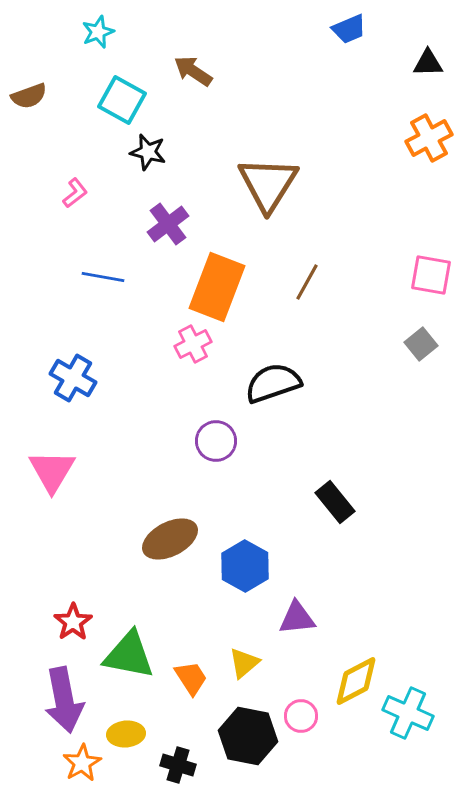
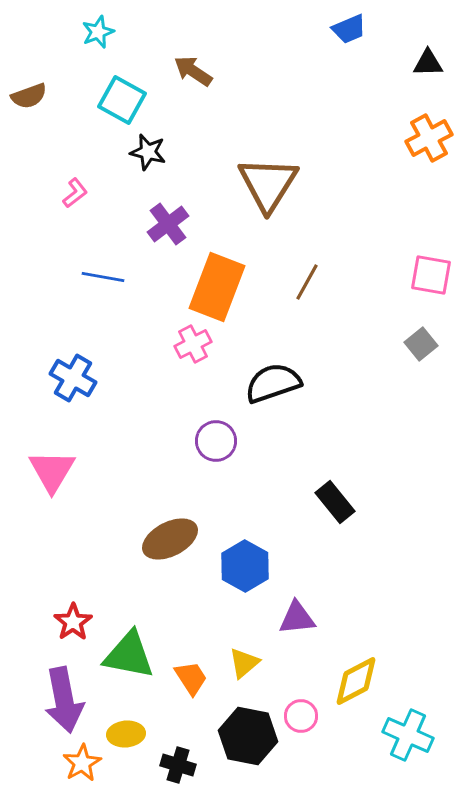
cyan cross: moved 22 px down
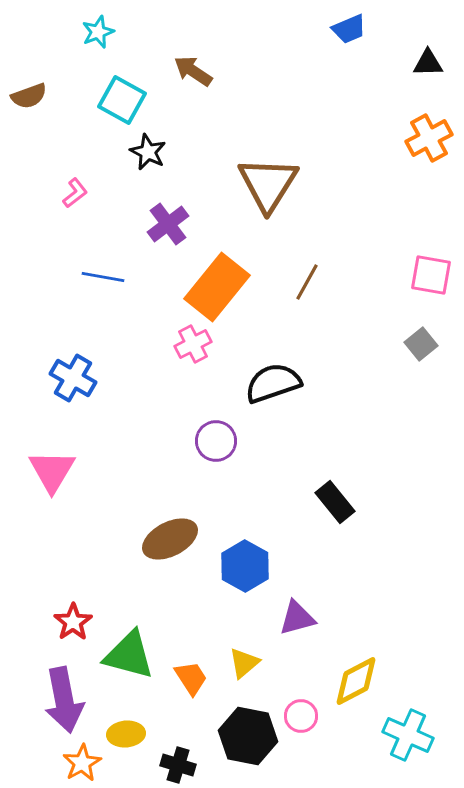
black star: rotated 12 degrees clockwise
orange rectangle: rotated 18 degrees clockwise
purple triangle: rotated 9 degrees counterclockwise
green triangle: rotated 4 degrees clockwise
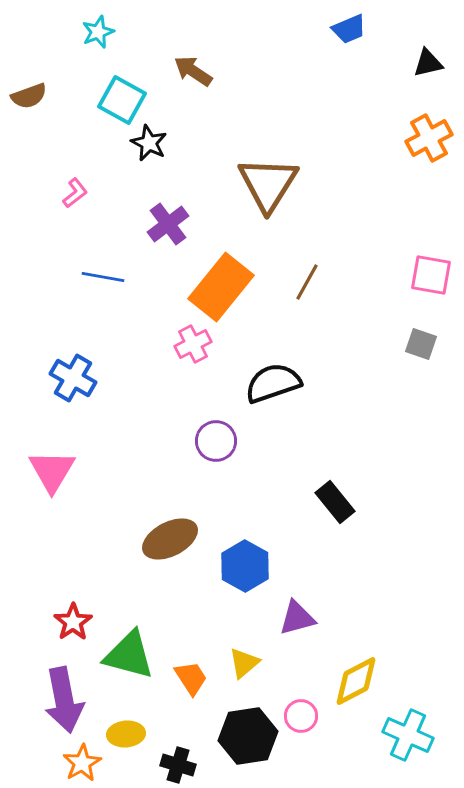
black triangle: rotated 12 degrees counterclockwise
black star: moved 1 px right, 9 px up
orange rectangle: moved 4 px right
gray square: rotated 32 degrees counterclockwise
black hexagon: rotated 20 degrees counterclockwise
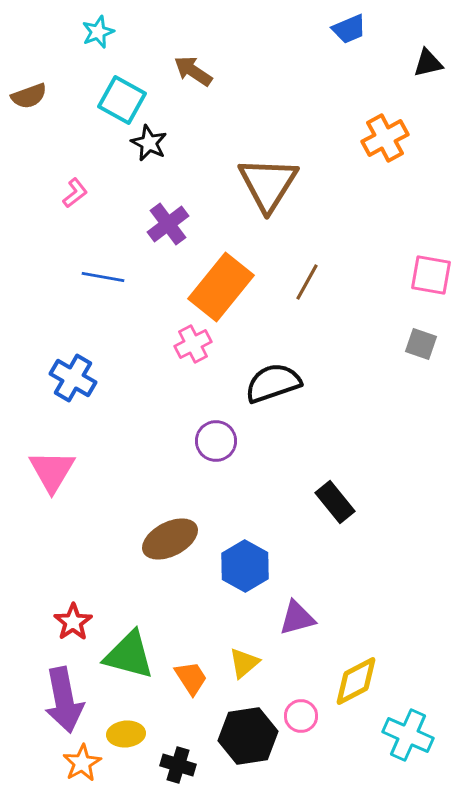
orange cross: moved 44 px left
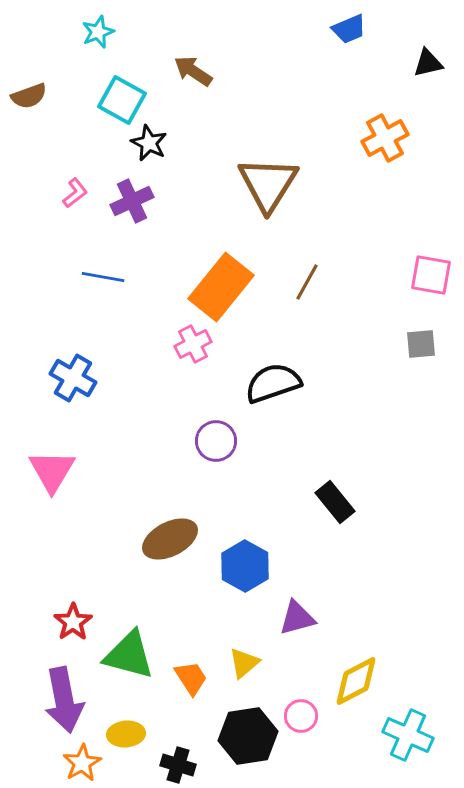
purple cross: moved 36 px left, 23 px up; rotated 12 degrees clockwise
gray square: rotated 24 degrees counterclockwise
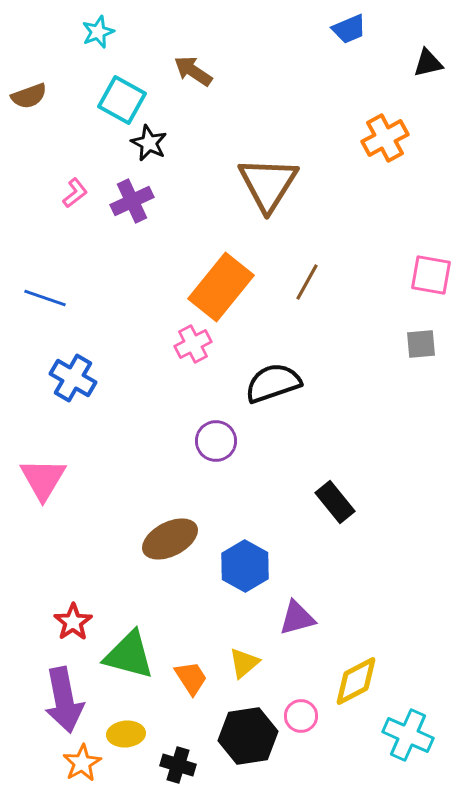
blue line: moved 58 px left, 21 px down; rotated 9 degrees clockwise
pink triangle: moved 9 px left, 8 px down
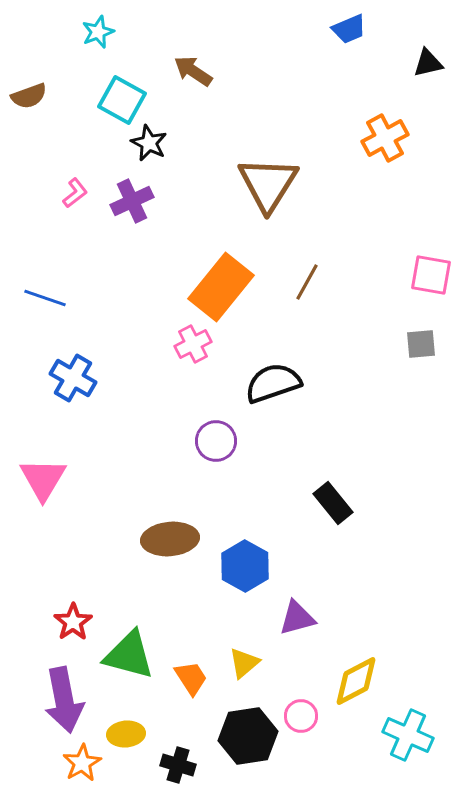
black rectangle: moved 2 px left, 1 px down
brown ellipse: rotated 22 degrees clockwise
